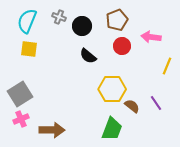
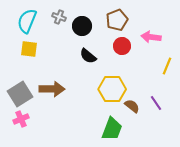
brown arrow: moved 41 px up
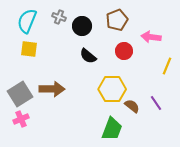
red circle: moved 2 px right, 5 px down
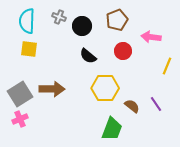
cyan semicircle: rotated 20 degrees counterclockwise
red circle: moved 1 px left
yellow hexagon: moved 7 px left, 1 px up
purple line: moved 1 px down
pink cross: moved 1 px left
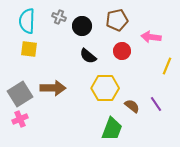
brown pentagon: rotated 10 degrees clockwise
red circle: moved 1 px left
brown arrow: moved 1 px right, 1 px up
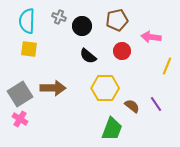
pink cross: rotated 35 degrees counterclockwise
